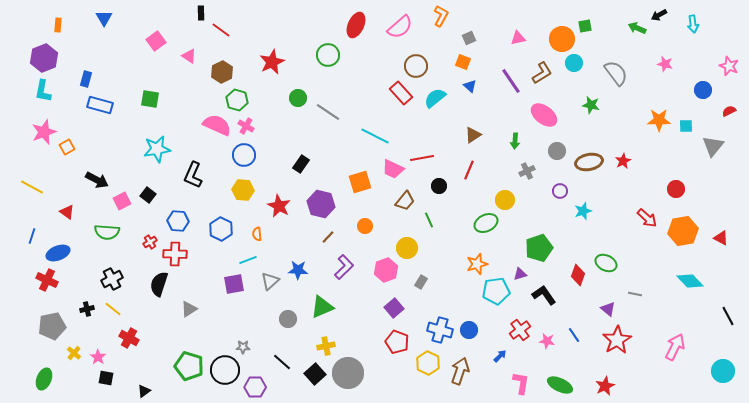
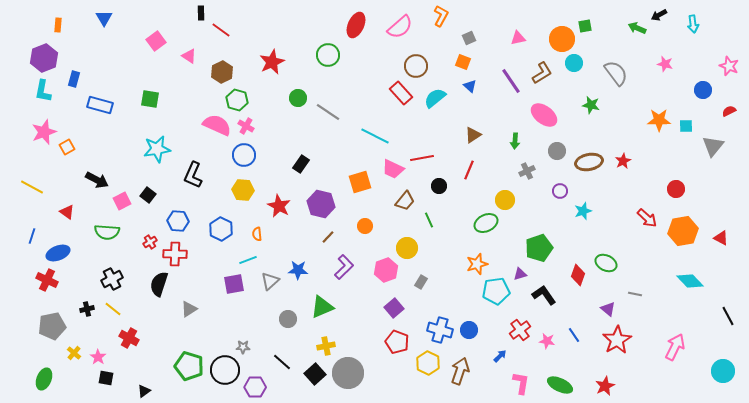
blue rectangle at (86, 79): moved 12 px left
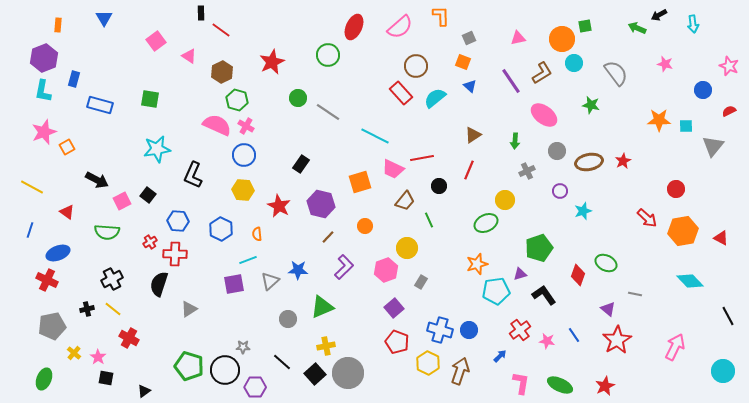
orange L-shape at (441, 16): rotated 30 degrees counterclockwise
red ellipse at (356, 25): moved 2 px left, 2 px down
blue line at (32, 236): moved 2 px left, 6 px up
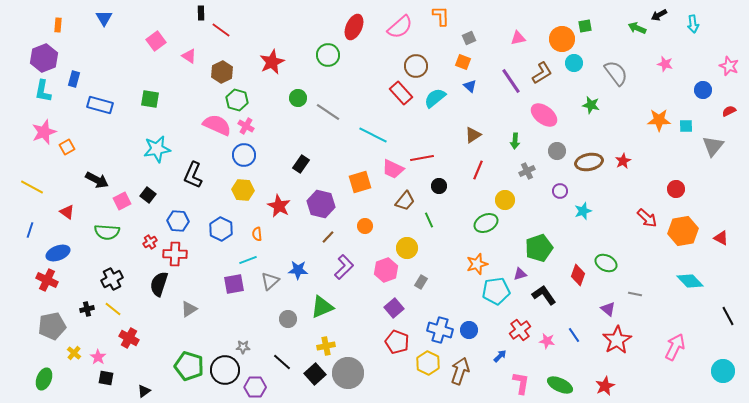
cyan line at (375, 136): moved 2 px left, 1 px up
red line at (469, 170): moved 9 px right
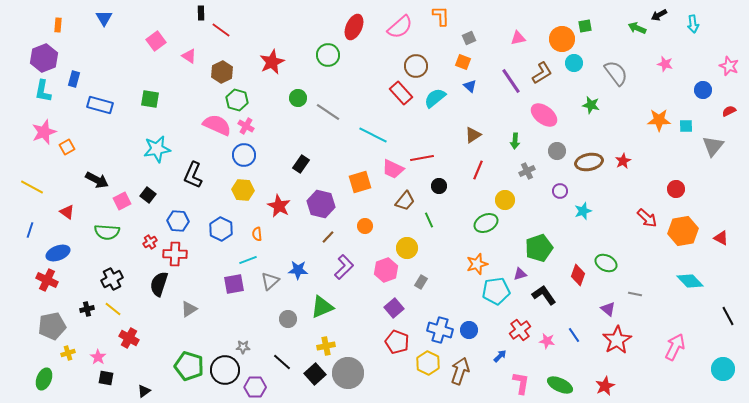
yellow cross at (74, 353): moved 6 px left; rotated 32 degrees clockwise
cyan circle at (723, 371): moved 2 px up
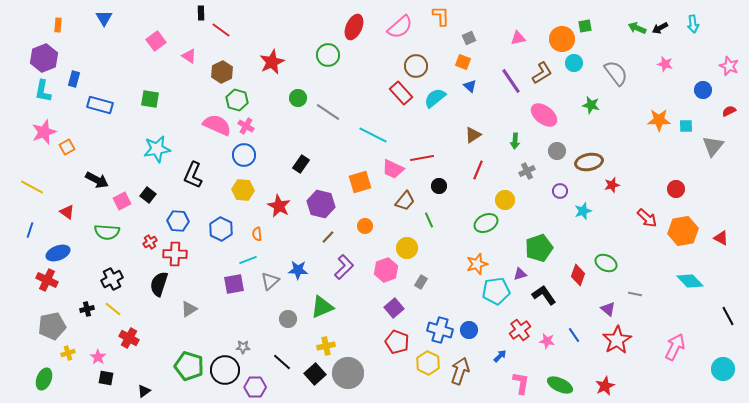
black arrow at (659, 15): moved 1 px right, 13 px down
red star at (623, 161): moved 11 px left, 24 px down; rotated 14 degrees clockwise
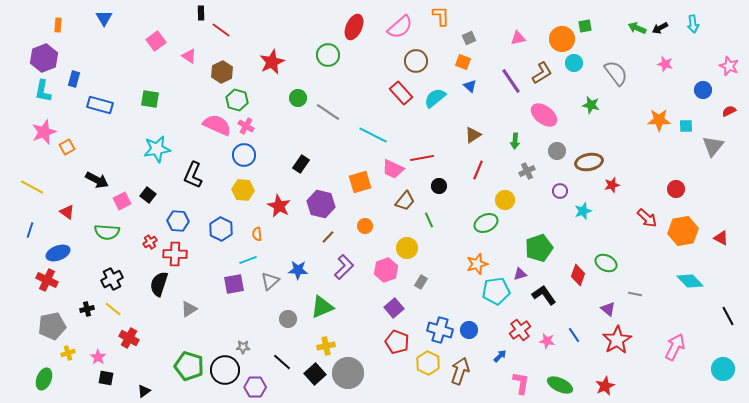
brown circle at (416, 66): moved 5 px up
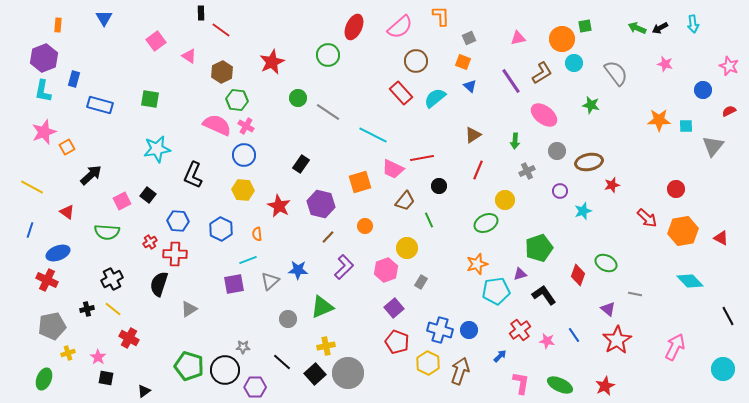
green hexagon at (237, 100): rotated 10 degrees counterclockwise
black arrow at (97, 180): moved 6 px left, 5 px up; rotated 70 degrees counterclockwise
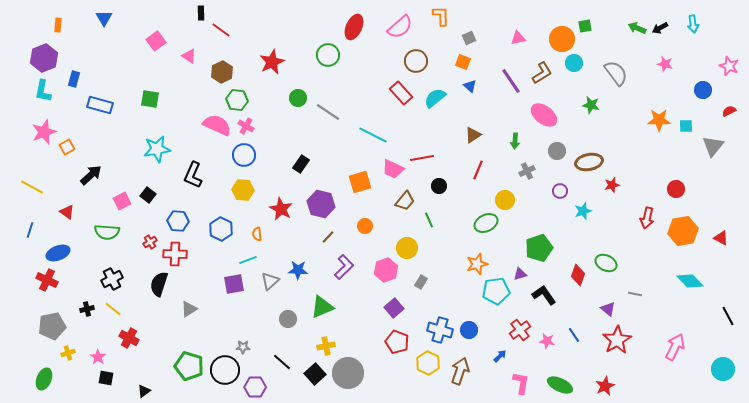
red star at (279, 206): moved 2 px right, 3 px down
red arrow at (647, 218): rotated 60 degrees clockwise
